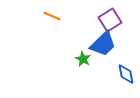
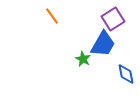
orange line: rotated 30 degrees clockwise
purple square: moved 3 px right, 1 px up
blue trapezoid: rotated 16 degrees counterclockwise
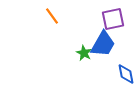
purple square: rotated 20 degrees clockwise
green star: moved 1 px right, 6 px up
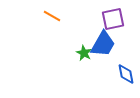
orange line: rotated 24 degrees counterclockwise
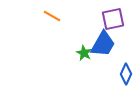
blue diamond: rotated 35 degrees clockwise
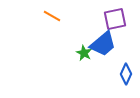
purple square: moved 2 px right
blue trapezoid: rotated 20 degrees clockwise
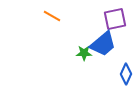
green star: rotated 28 degrees counterclockwise
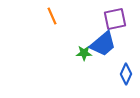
orange line: rotated 36 degrees clockwise
